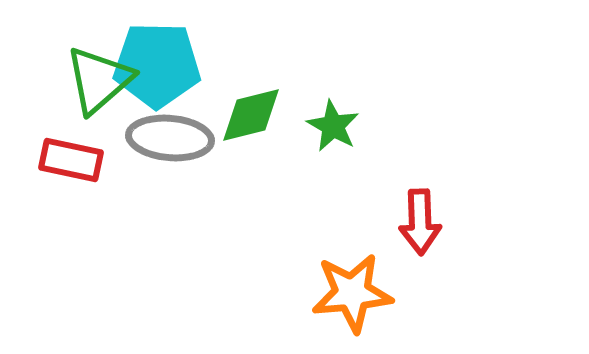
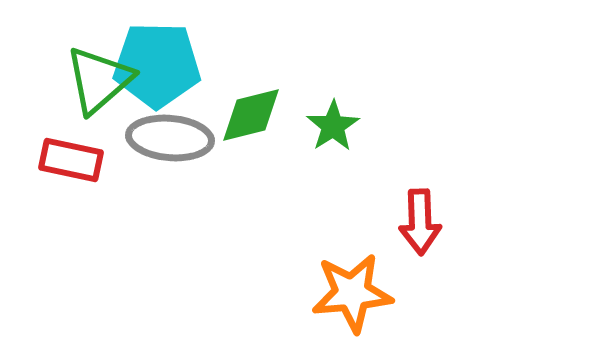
green star: rotated 10 degrees clockwise
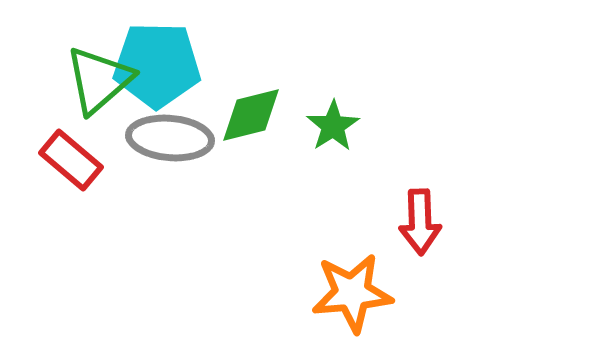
red rectangle: rotated 28 degrees clockwise
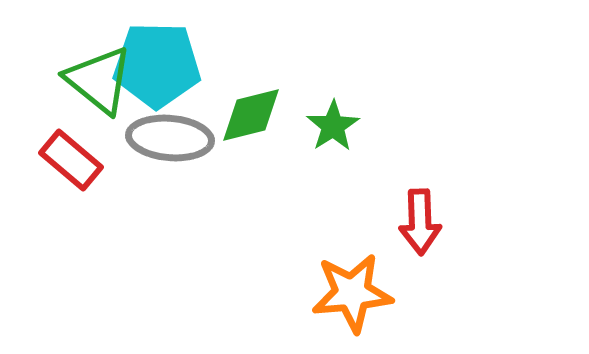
green triangle: rotated 40 degrees counterclockwise
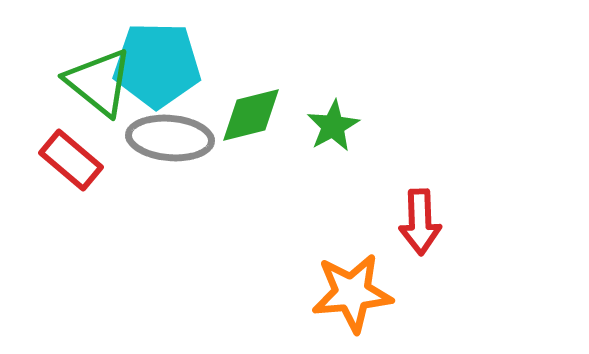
green triangle: moved 2 px down
green star: rotated 4 degrees clockwise
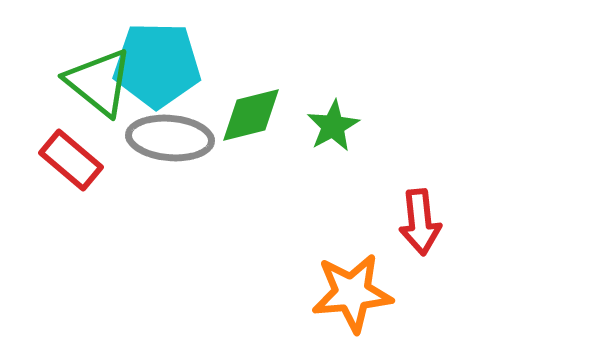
red arrow: rotated 4 degrees counterclockwise
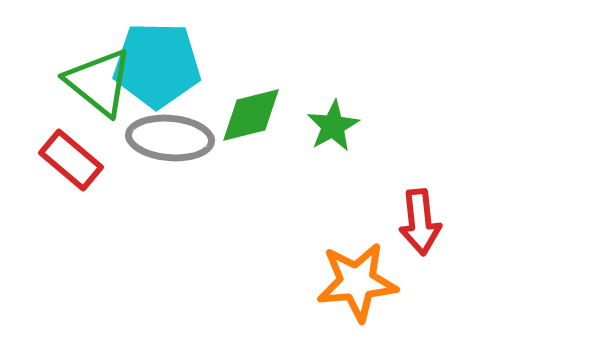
orange star: moved 5 px right, 11 px up
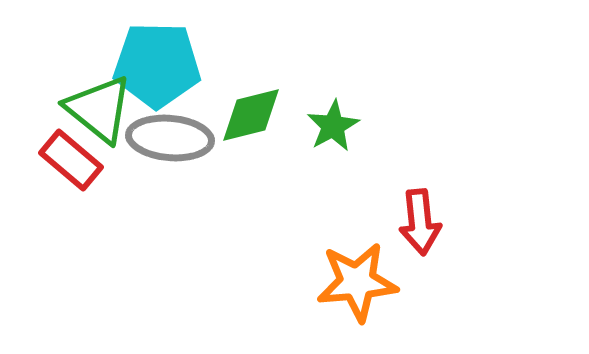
green triangle: moved 27 px down
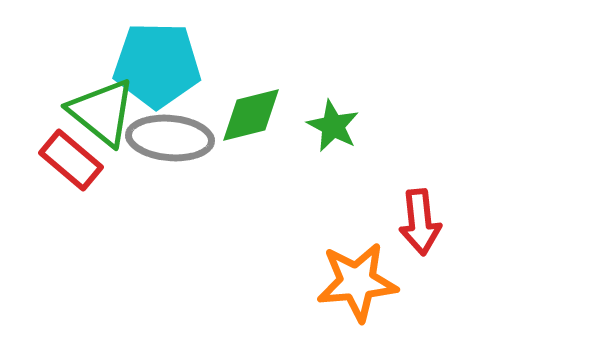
green triangle: moved 3 px right, 3 px down
green star: rotated 16 degrees counterclockwise
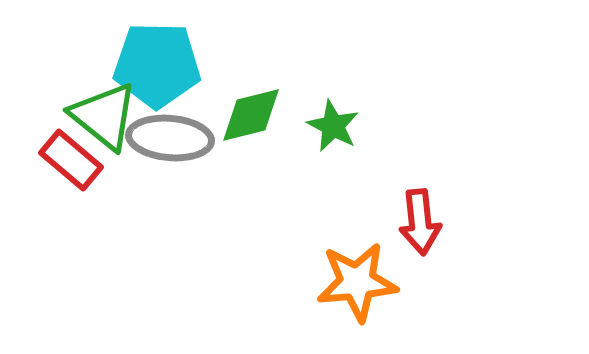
green triangle: moved 2 px right, 4 px down
